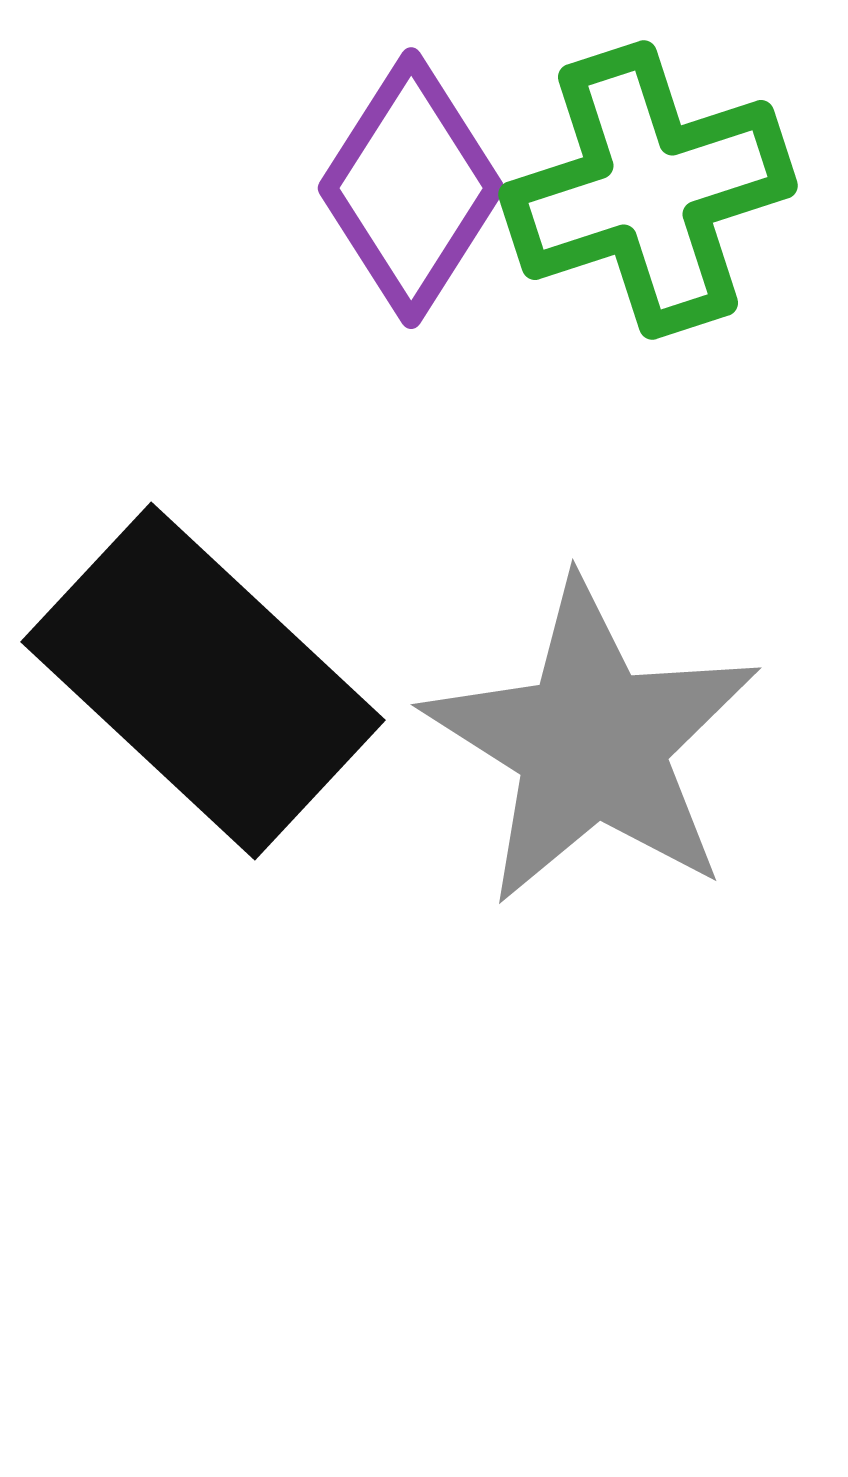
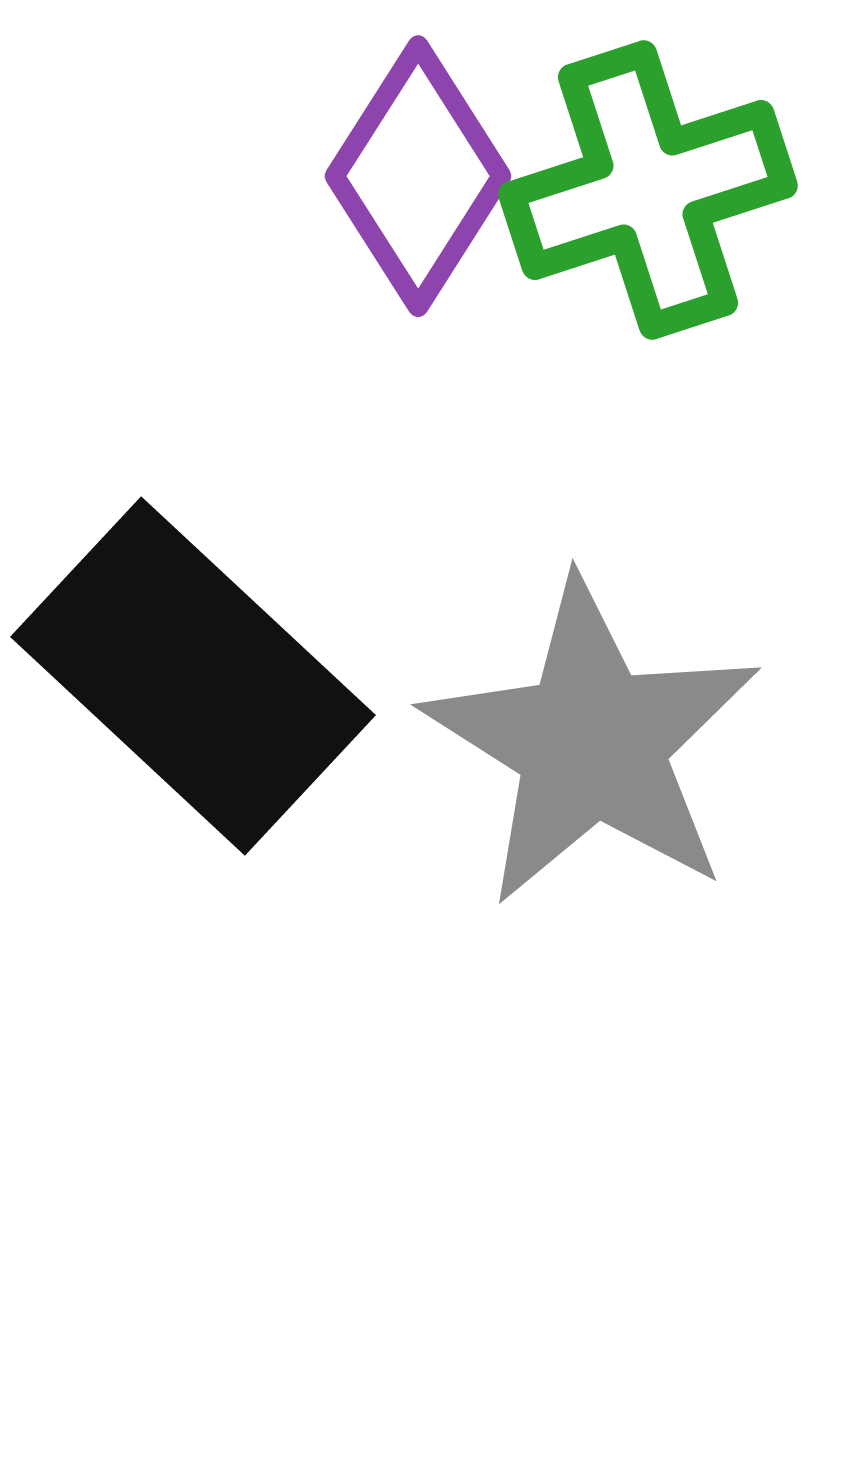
purple diamond: moved 7 px right, 12 px up
black rectangle: moved 10 px left, 5 px up
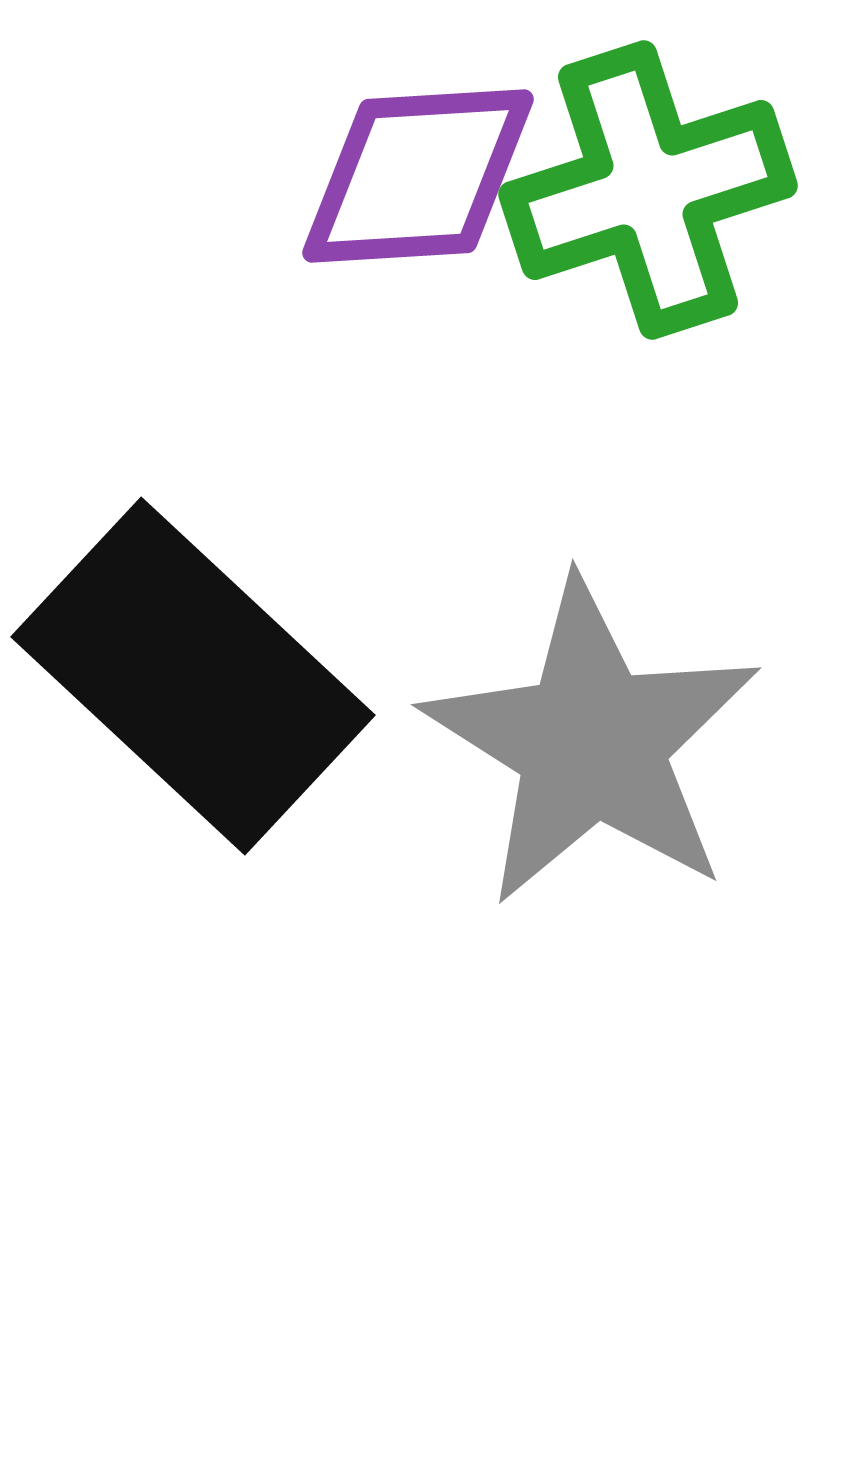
purple diamond: rotated 54 degrees clockwise
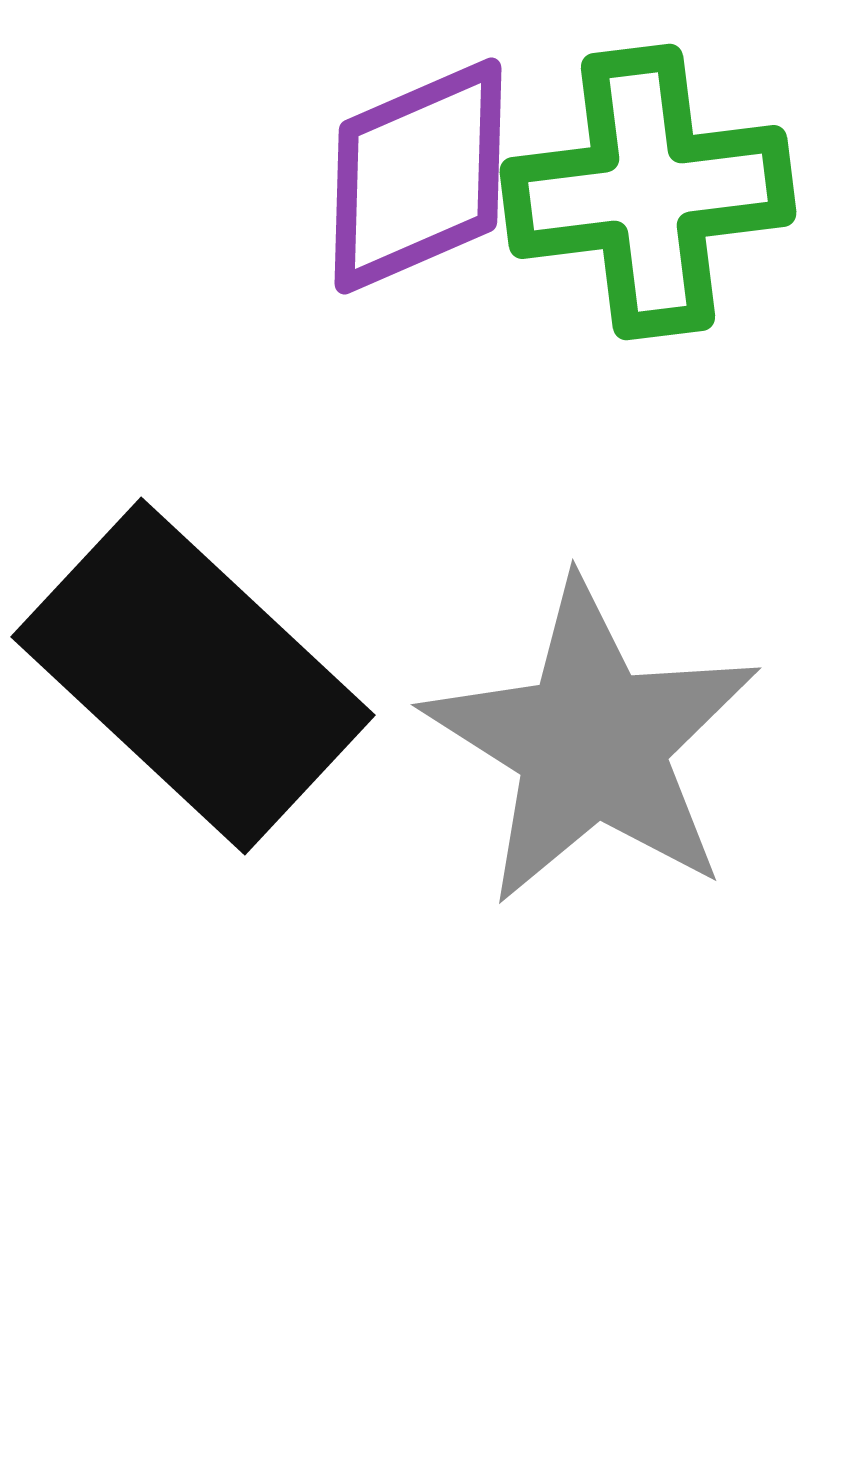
purple diamond: rotated 20 degrees counterclockwise
green cross: moved 2 px down; rotated 11 degrees clockwise
